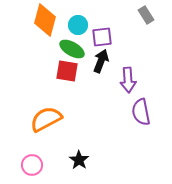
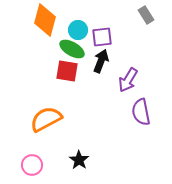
cyan circle: moved 5 px down
purple arrow: rotated 35 degrees clockwise
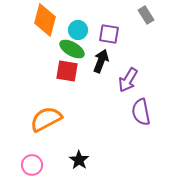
purple square: moved 7 px right, 3 px up; rotated 15 degrees clockwise
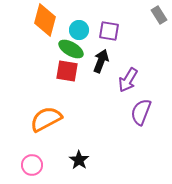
gray rectangle: moved 13 px right
cyan circle: moved 1 px right
purple square: moved 3 px up
green ellipse: moved 1 px left
purple semicircle: rotated 32 degrees clockwise
